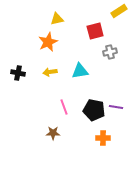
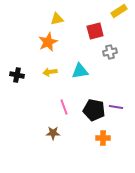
black cross: moved 1 px left, 2 px down
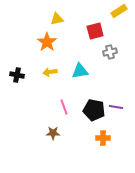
orange star: moved 1 px left; rotated 12 degrees counterclockwise
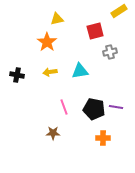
black pentagon: moved 1 px up
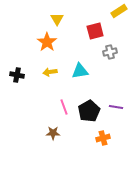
yellow triangle: rotated 48 degrees counterclockwise
black pentagon: moved 5 px left, 2 px down; rotated 30 degrees clockwise
orange cross: rotated 16 degrees counterclockwise
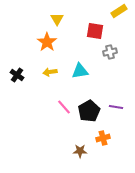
red square: rotated 24 degrees clockwise
black cross: rotated 24 degrees clockwise
pink line: rotated 21 degrees counterclockwise
brown star: moved 27 px right, 18 px down
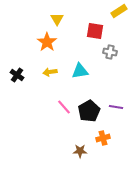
gray cross: rotated 24 degrees clockwise
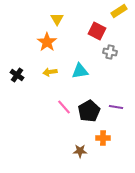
red square: moved 2 px right; rotated 18 degrees clockwise
orange cross: rotated 16 degrees clockwise
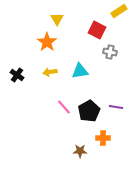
red square: moved 1 px up
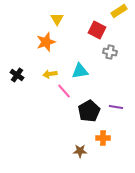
orange star: moved 1 px left; rotated 18 degrees clockwise
yellow arrow: moved 2 px down
pink line: moved 16 px up
